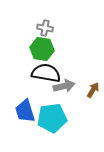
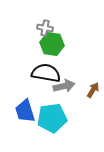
green hexagon: moved 10 px right, 5 px up
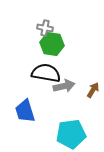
cyan pentagon: moved 19 px right, 16 px down
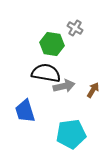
gray cross: moved 30 px right; rotated 21 degrees clockwise
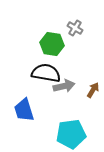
blue trapezoid: moved 1 px left, 1 px up
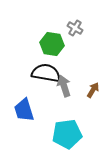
gray arrow: rotated 95 degrees counterclockwise
cyan pentagon: moved 4 px left
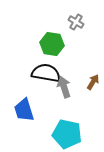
gray cross: moved 1 px right, 6 px up
gray arrow: moved 1 px down
brown arrow: moved 8 px up
cyan pentagon: rotated 20 degrees clockwise
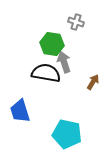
gray cross: rotated 14 degrees counterclockwise
gray arrow: moved 25 px up
blue trapezoid: moved 4 px left, 1 px down
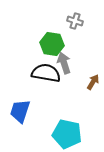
gray cross: moved 1 px left, 1 px up
gray arrow: moved 1 px down
blue trapezoid: rotated 35 degrees clockwise
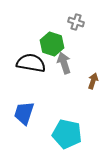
gray cross: moved 1 px right, 1 px down
green hexagon: rotated 10 degrees clockwise
black semicircle: moved 15 px left, 10 px up
brown arrow: moved 1 px up; rotated 14 degrees counterclockwise
blue trapezoid: moved 4 px right, 2 px down
